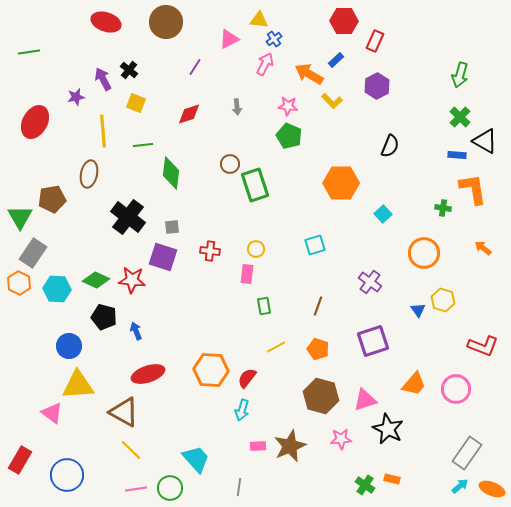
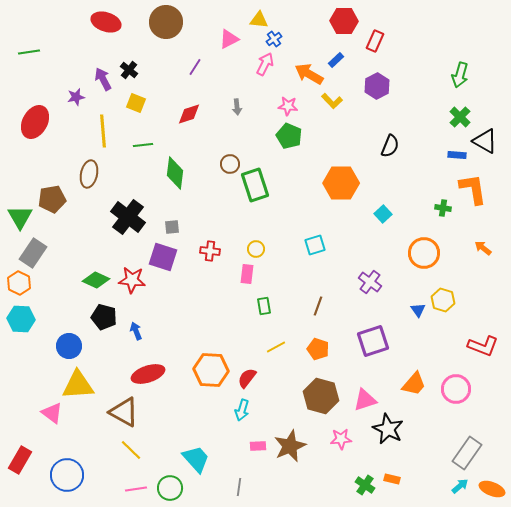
green diamond at (171, 173): moved 4 px right
cyan hexagon at (57, 289): moved 36 px left, 30 px down
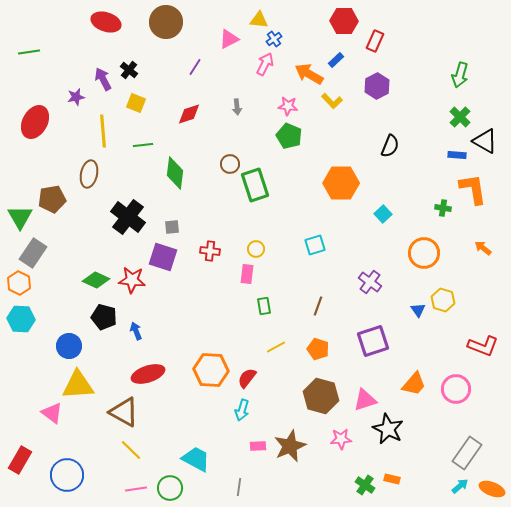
cyan trapezoid at (196, 459): rotated 20 degrees counterclockwise
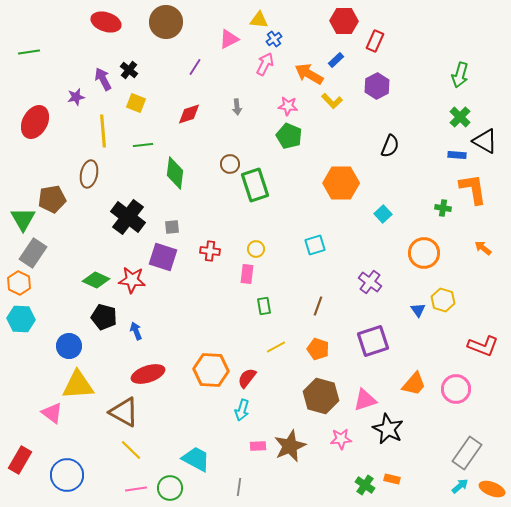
green triangle at (20, 217): moved 3 px right, 2 px down
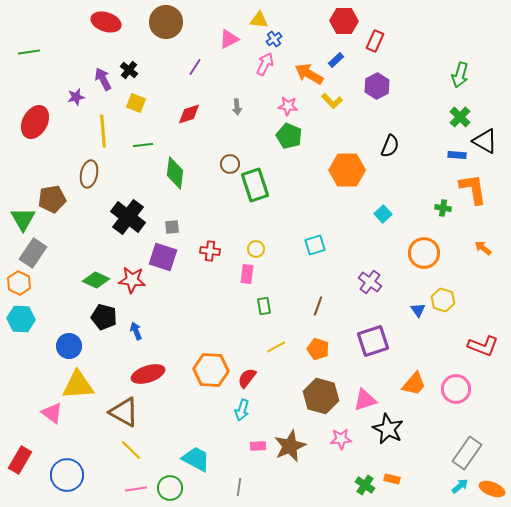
orange hexagon at (341, 183): moved 6 px right, 13 px up
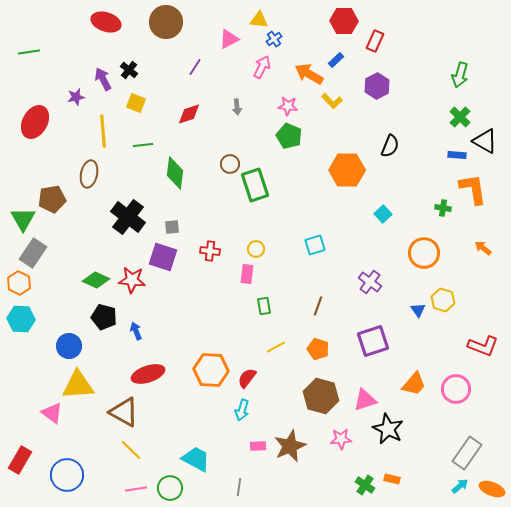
pink arrow at (265, 64): moved 3 px left, 3 px down
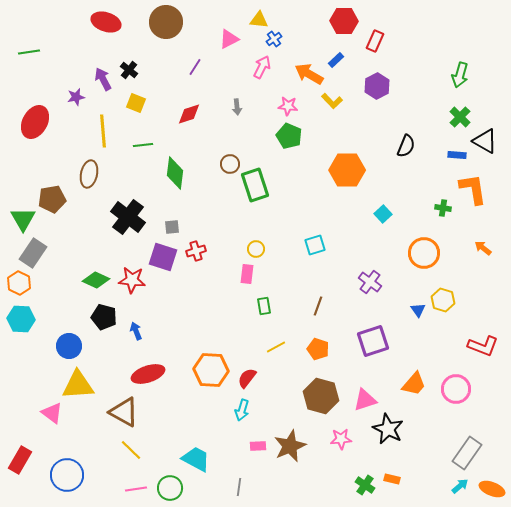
black semicircle at (390, 146): moved 16 px right
red cross at (210, 251): moved 14 px left; rotated 24 degrees counterclockwise
